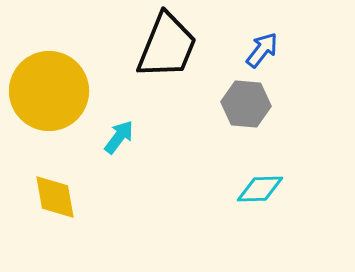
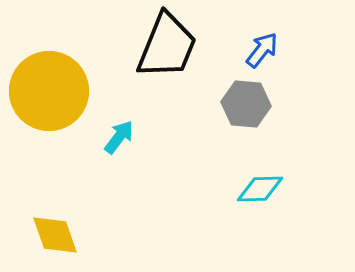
yellow diamond: moved 38 px down; rotated 9 degrees counterclockwise
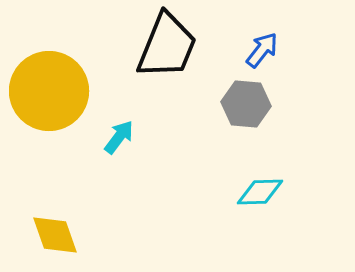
cyan diamond: moved 3 px down
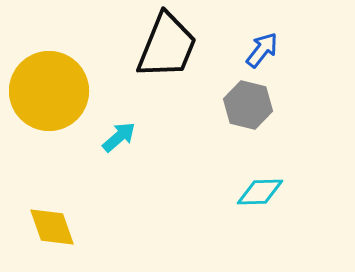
gray hexagon: moved 2 px right, 1 px down; rotated 9 degrees clockwise
cyan arrow: rotated 12 degrees clockwise
yellow diamond: moved 3 px left, 8 px up
